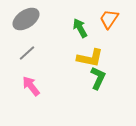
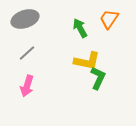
gray ellipse: moved 1 px left; rotated 16 degrees clockwise
yellow L-shape: moved 3 px left, 3 px down
pink arrow: moved 4 px left; rotated 125 degrees counterclockwise
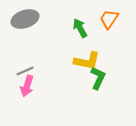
gray line: moved 2 px left, 18 px down; rotated 18 degrees clockwise
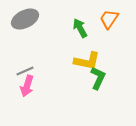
gray ellipse: rotated 8 degrees counterclockwise
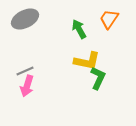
green arrow: moved 1 px left, 1 px down
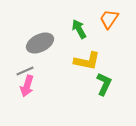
gray ellipse: moved 15 px right, 24 px down
green L-shape: moved 6 px right, 6 px down
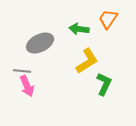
orange trapezoid: moved 1 px left
green arrow: rotated 54 degrees counterclockwise
yellow L-shape: rotated 44 degrees counterclockwise
gray line: moved 3 px left; rotated 30 degrees clockwise
pink arrow: rotated 40 degrees counterclockwise
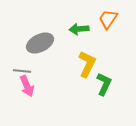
green arrow: rotated 12 degrees counterclockwise
yellow L-shape: moved 3 px down; rotated 32 degrees counterclockwise
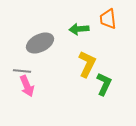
orange trapezoid: rotated 40 degrees counterclockwise
